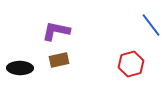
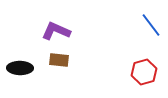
purple L-shape: rotated 12 degrees clockwise
brown rectangle: rotated 18 degrees clockwise
red hexagon: moved 13 px right, 8 px down
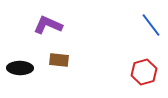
purple L-shape: moved 8 px left, 6 px up
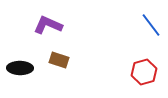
brown rectangle: rotated 12 degrees clockwise
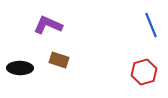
blue line: rotated 15 degrees clockwise
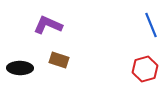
red hexagon: moved 1 px right, 3 px up
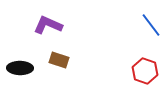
blue line: rotated 15 degrees counterclockwise
red hexagon: moved 2 px down; rotated 25 degrees counterclockwise
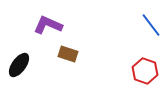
brown rectangle: moved 9 px right, 6 px up
black ellipse: moved 1 px left, 3 px up; rotated 55 degrees counterclockwise
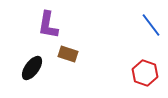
purple L-shape: rotated 104 degrees counterclockwise
black ellipse: moved 13 px right, 3 px down
red hexagon: moved 2 px down
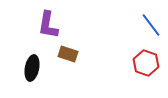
black ellipse: rotated 25 degrees counterclockwise
red hexagon: moved 1 px right, 10 px up
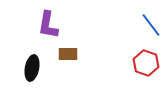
brown rectangle: rotated 18 degrees counterclockwise
